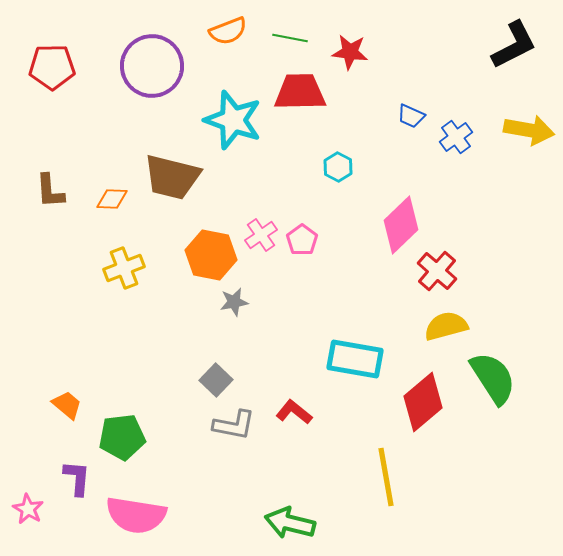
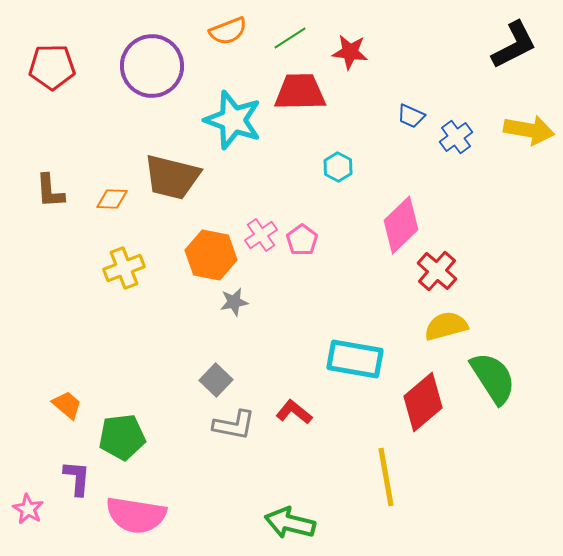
green line: rotated 44 degrees counterclockwise
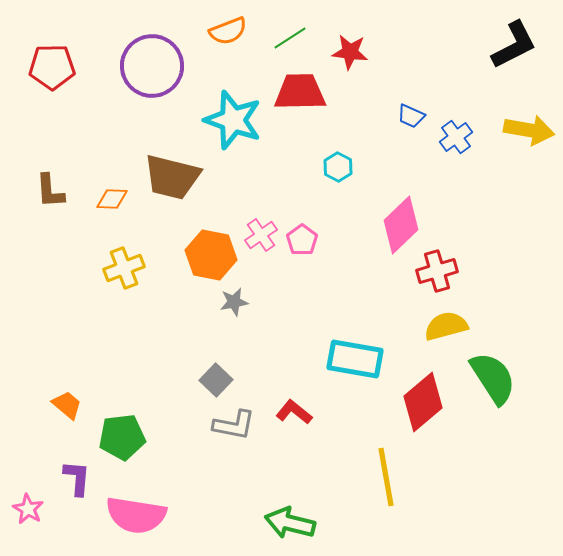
red cross: rotated 33 degrees clockwise
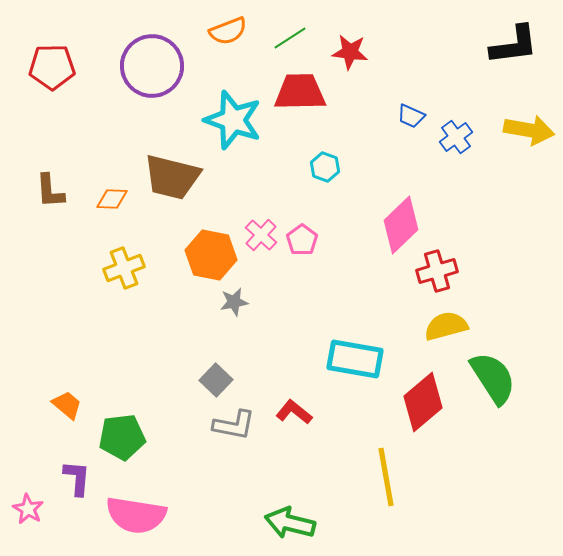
black L-shape: rotated 20 degrees clockwise
cyan hexagon: moved 13 px left; rotated 8 degrees counterclockwise
pink cross: rotated 12 degrees counterclockwise
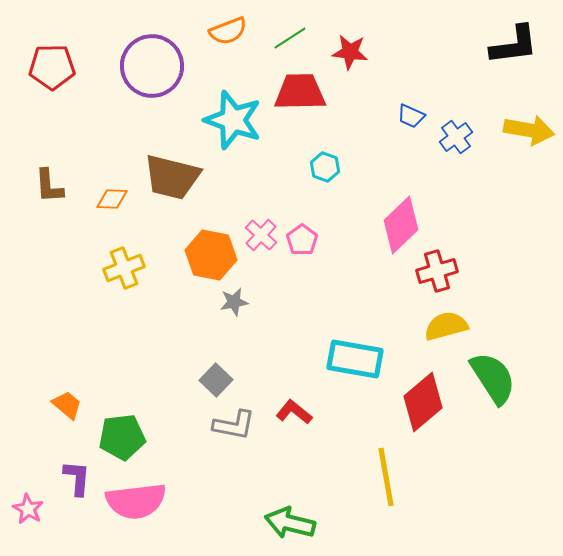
brown L-shape: moved 1 px left, 5 px up
pink semicircle: moved 14 px up; rotated 16 degrees counterclockwise
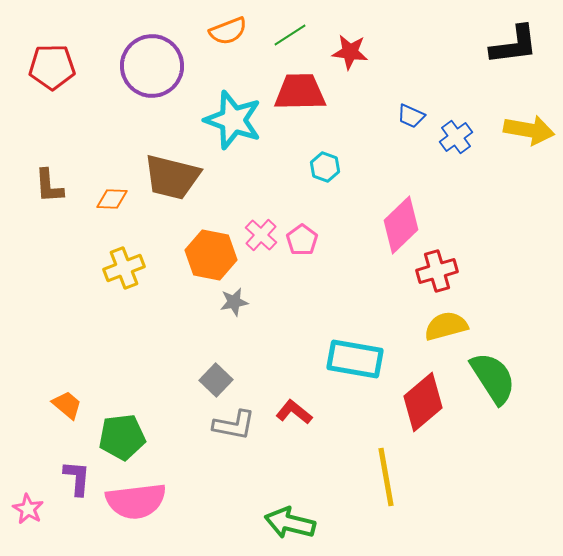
green line: moved 3 px up
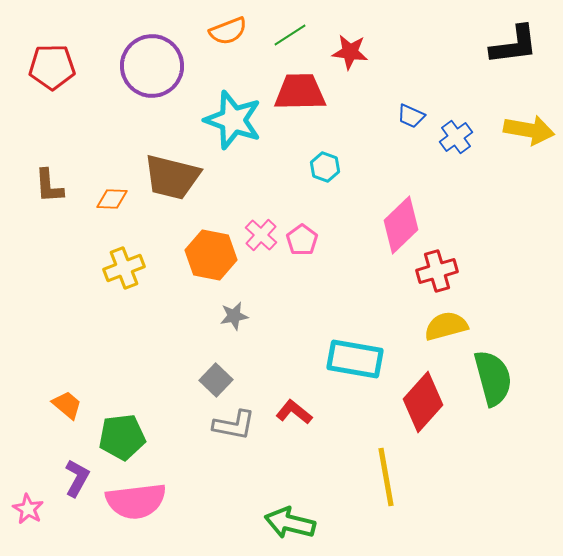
gray star: moved 14 px down
green semicircle: rotated 18 degrees clockwise
red diamond: rotated 8 degrees counterclockwise
purple L-shape: rotated 24 degrees clockwise
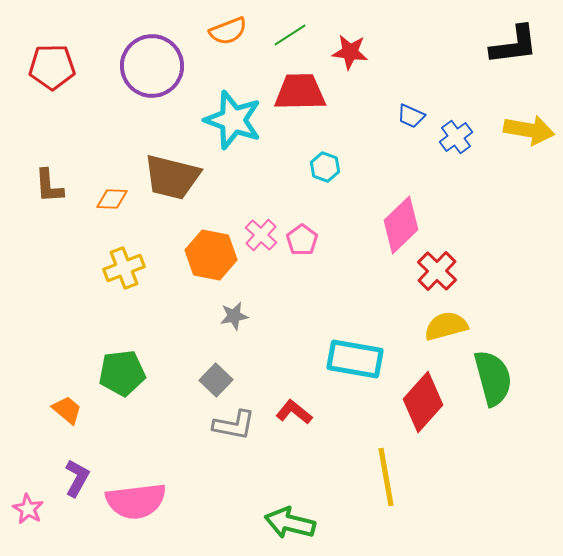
red cross: rotated 30 degrees counterclockwise
orange trapezoid: moved 5 px down
green pentagon: moved 64 px up
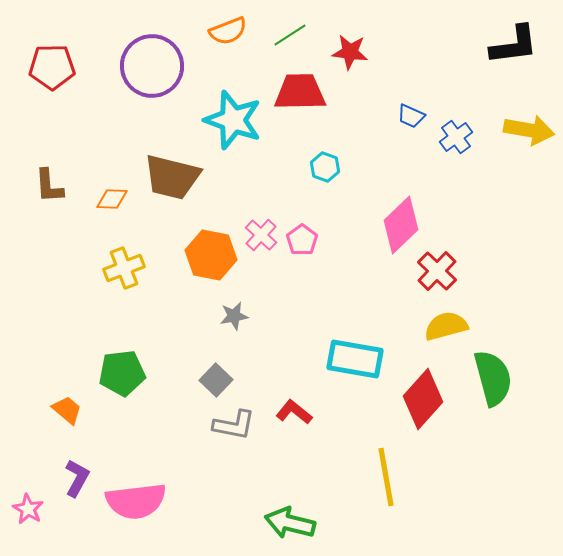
red diamond: moved 3 px up
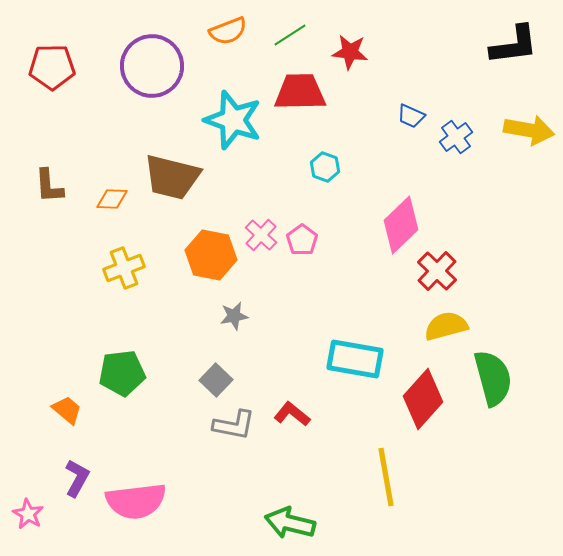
red L-shape: moved 2 px left, 2 px down
pink star: moved 5 px down
